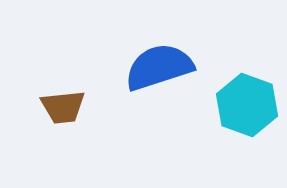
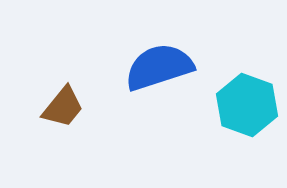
brown trapezoid: rotated 45 degrees counterclockwise
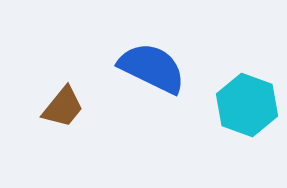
blue semicircle: moved 7 px left, 1 px down; rotated 44 degrees clockwise
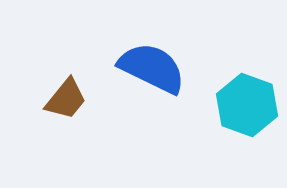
brown trapezoid: moved 3 px right, 8 px up
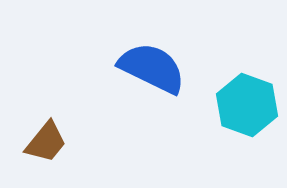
brown trapezoid: moved 20 px left, 43 px down
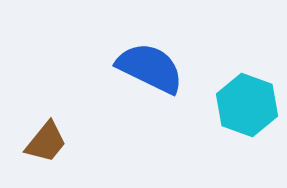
blue semicircle: moved 2 px left
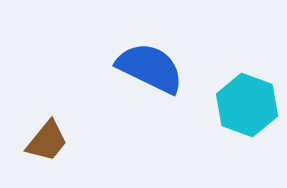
brown trapezoid: moved 1 px right, 1 px up
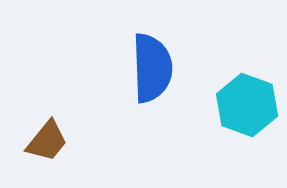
blue semicircle: moved 2 px right; rotated 62 degrees clockwise
